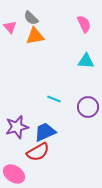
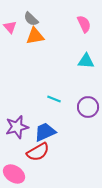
gray semicircle: moved 1 px down
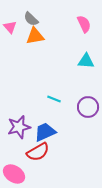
purple star: moved 2 px right
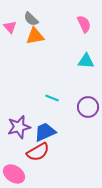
cyan line: moved 2 px left, 1 px up
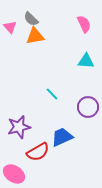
cyan line: moved 4 px up; rotated 24 degrees clockwise
blue trapezoid: moved 17 px right, 5 px down
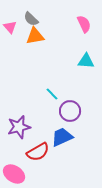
purple circle: moved 18 px left, 4 px down
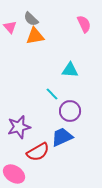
cyan triangle: moved 16 px left, 9 px down
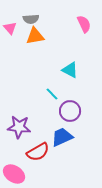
gray semicircle: rotated 49 degrees counterclockwise
pink triangle: moved 1 px down
cyan triangle: rotated 24 degrees clockwise
purple star: rotated 20 degrees clockwise
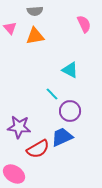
gray semicircle: moved 4 px right, 8 px up
red semicircle: moved 3 px up
